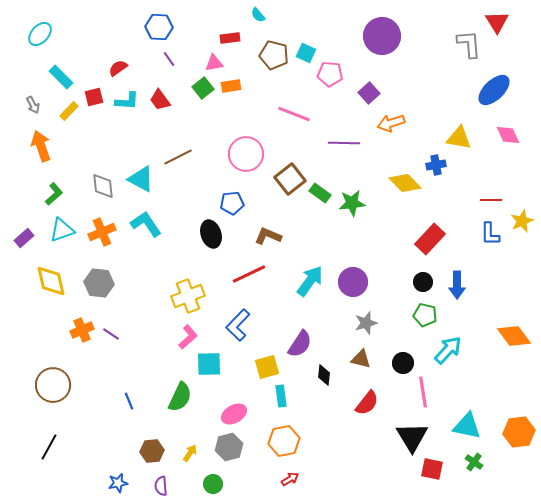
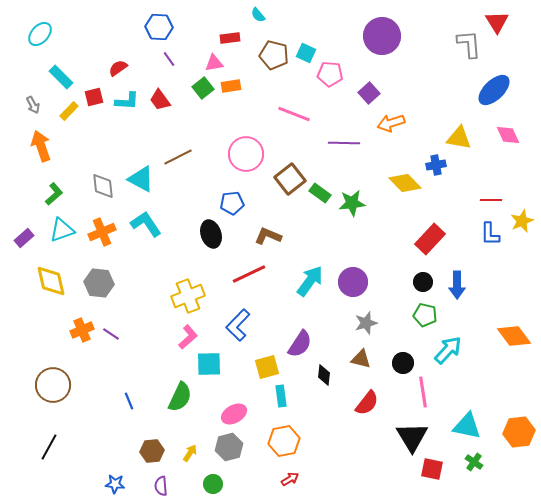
blue star at (118, 483): moved 3 px left, 1 px down; rotated 18 degrees clockwise
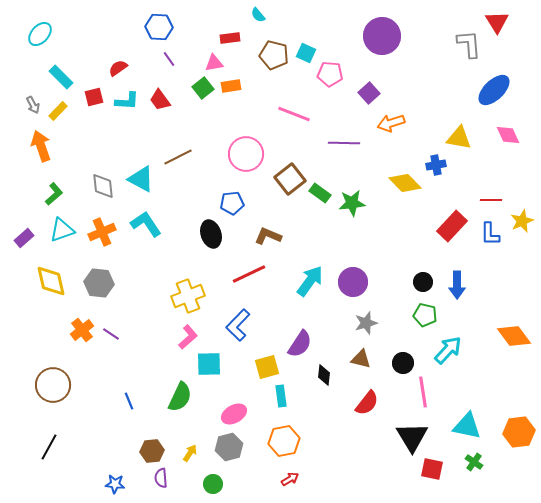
yellow rectangle at (69, 111): moved 11 px left
red rectangle at (430, 239): moved 22 px right, 13 px up
orange cross at (82, 330): rotated 15 degrees counterclockwise
purple semicircle at (161, 486): moved 8 px up
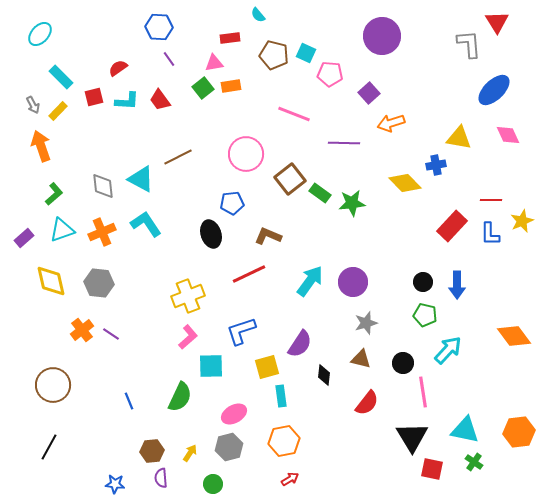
blue L-shape at (238, 325): moved 3 px right, 6 px down; rotated 28 degrees clockwise
cyan square at (209, 364): moved 2 px right, 2 px down
cyan triangle at (467, 426): moved 2 px left, 4 px down
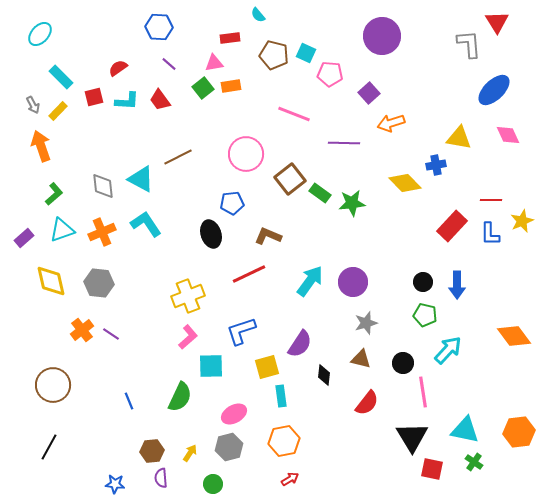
purple line at (169, 59): moved 5 px down; rotated 14 degrees counterclockwise
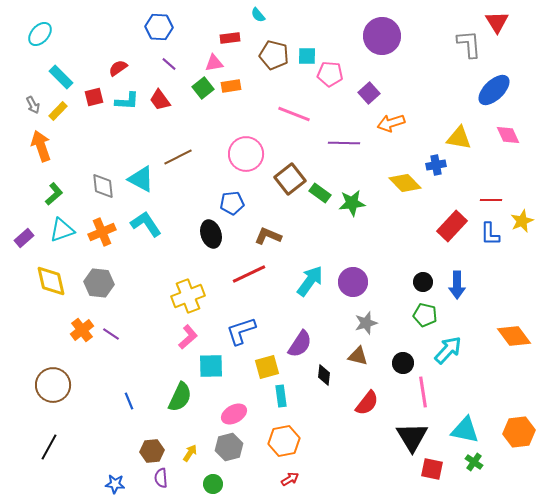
cyan square at (306, 53): moved 1 px right, 3 px down; rotated 24 degrees counterclockwise
brown triangle at (361, 359): moved 3 px left, 3 px up
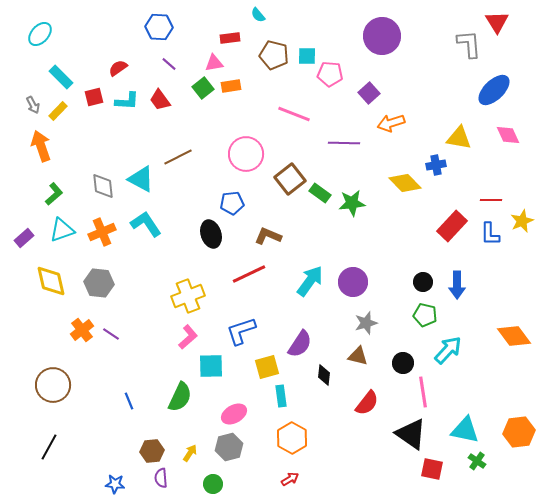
black triangle at (412, 437): moved 1 px left, 3 px up; rotated 24 degrees counterclockwise
orange hexagon at (284, 441): moved 8 px right, 3 px up; rotated 20 degrees counterclockwise
green cross at (474, 462): moved 3 px right, 1 px up
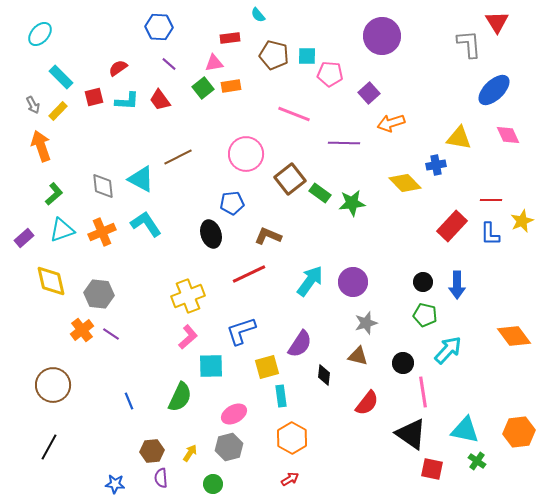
gray hexagon at (99, 283): moved 11 px down
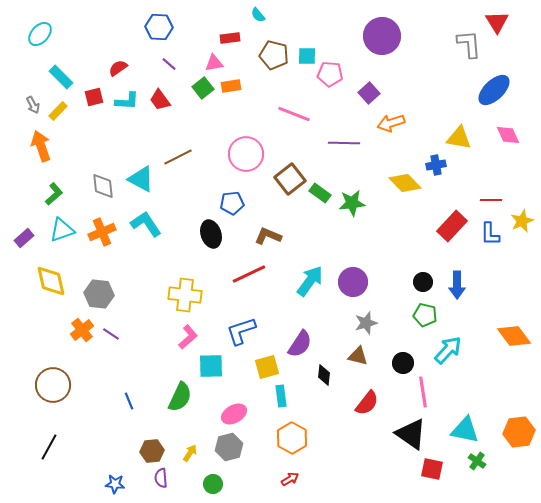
yellow cross at (188, 296): moved 3 px left, 1 px up; rotated 28 degrees clockwise
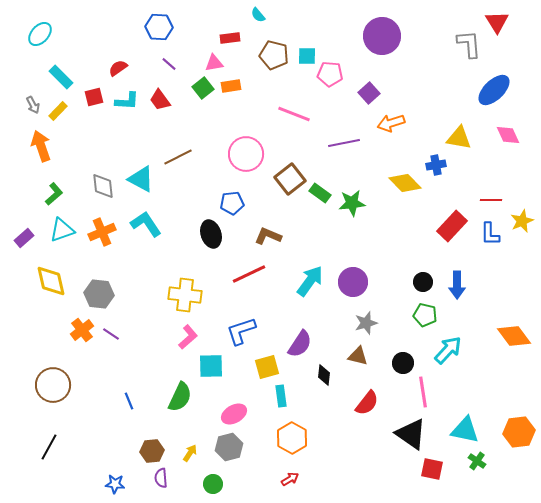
purple line at (344, 143): rotated 12 degrees counterclockwise
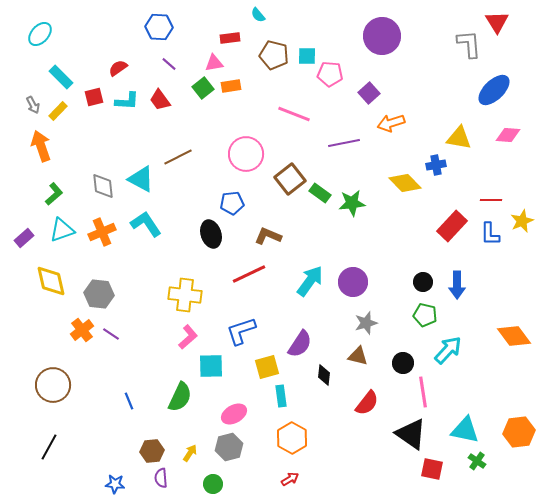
pink diamond at (508, 135): rotated 60 degrees counterclockwise
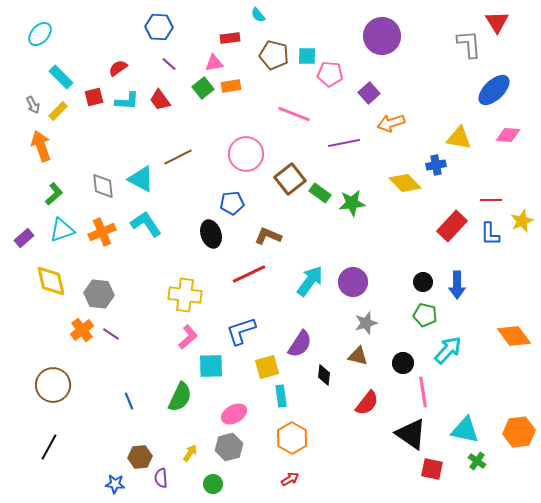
brown hexagon at (152, 451): moved 12 px left, 6 px down
